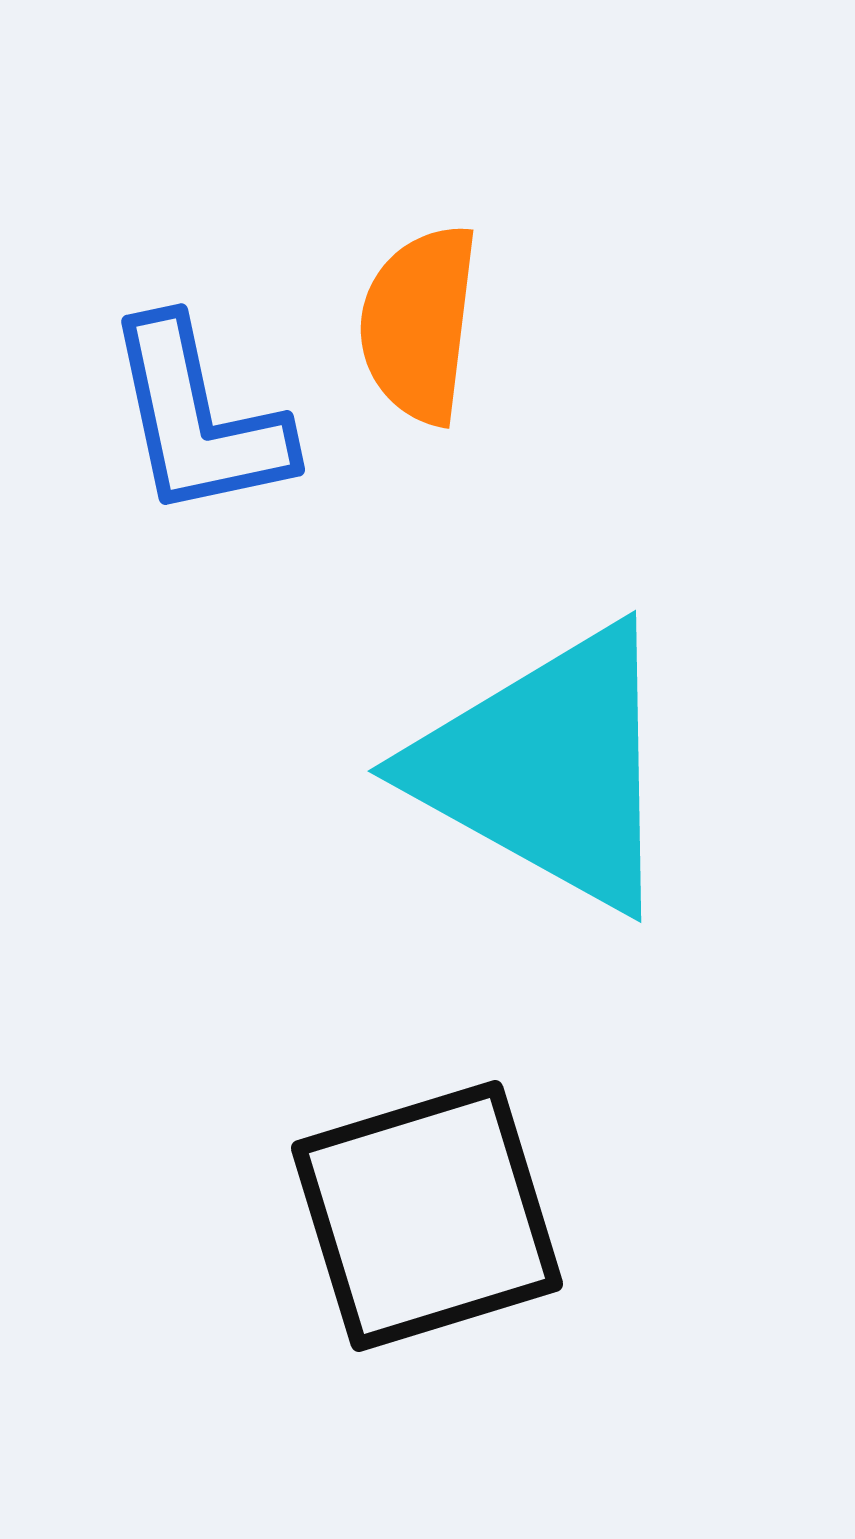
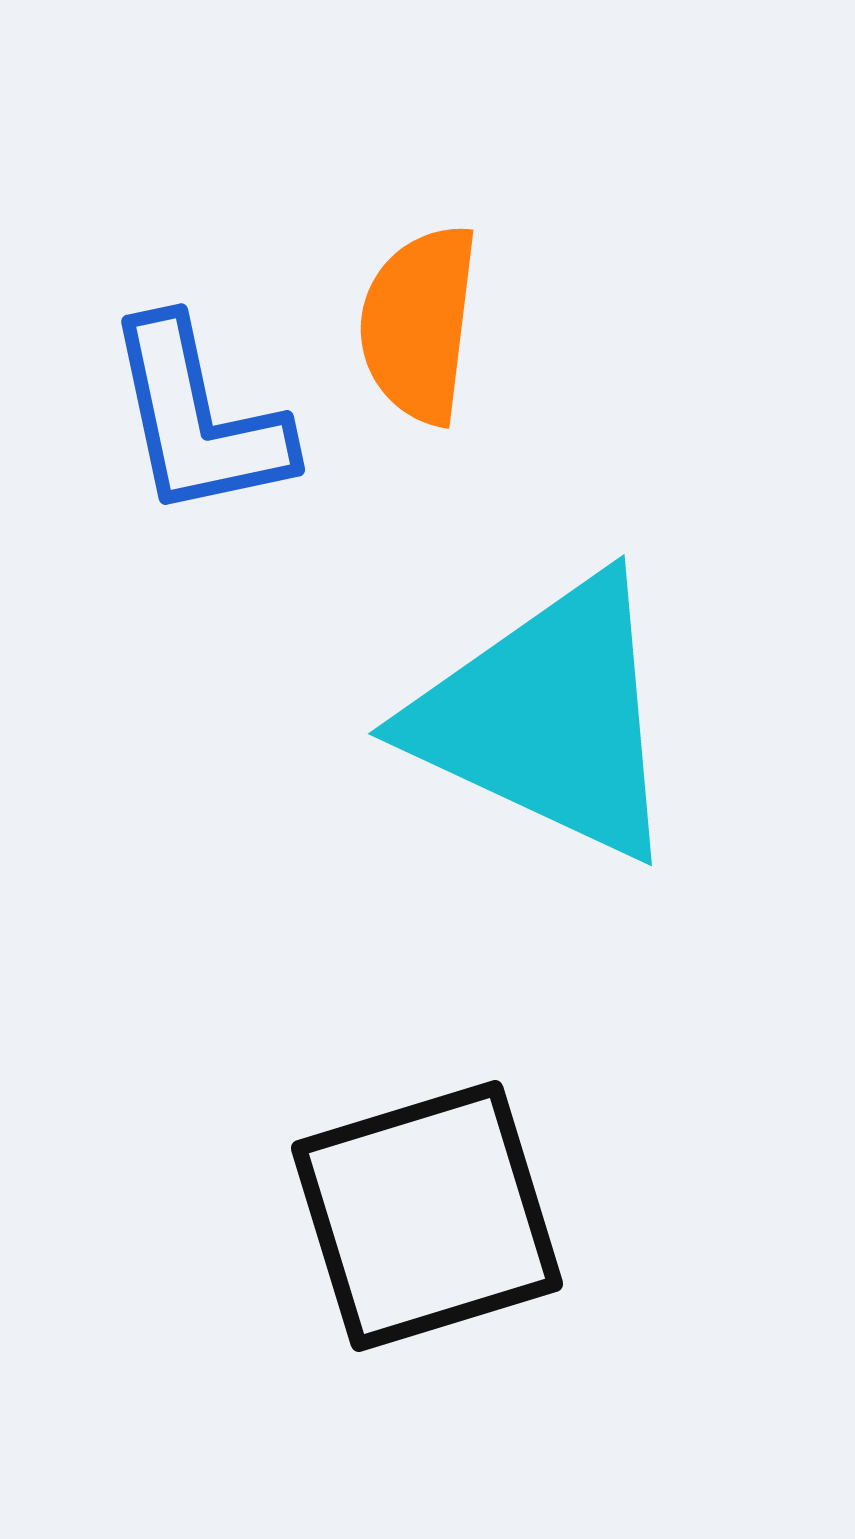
cyan triangle: moved 50 px up; rotated 4 degrees counterclockwise
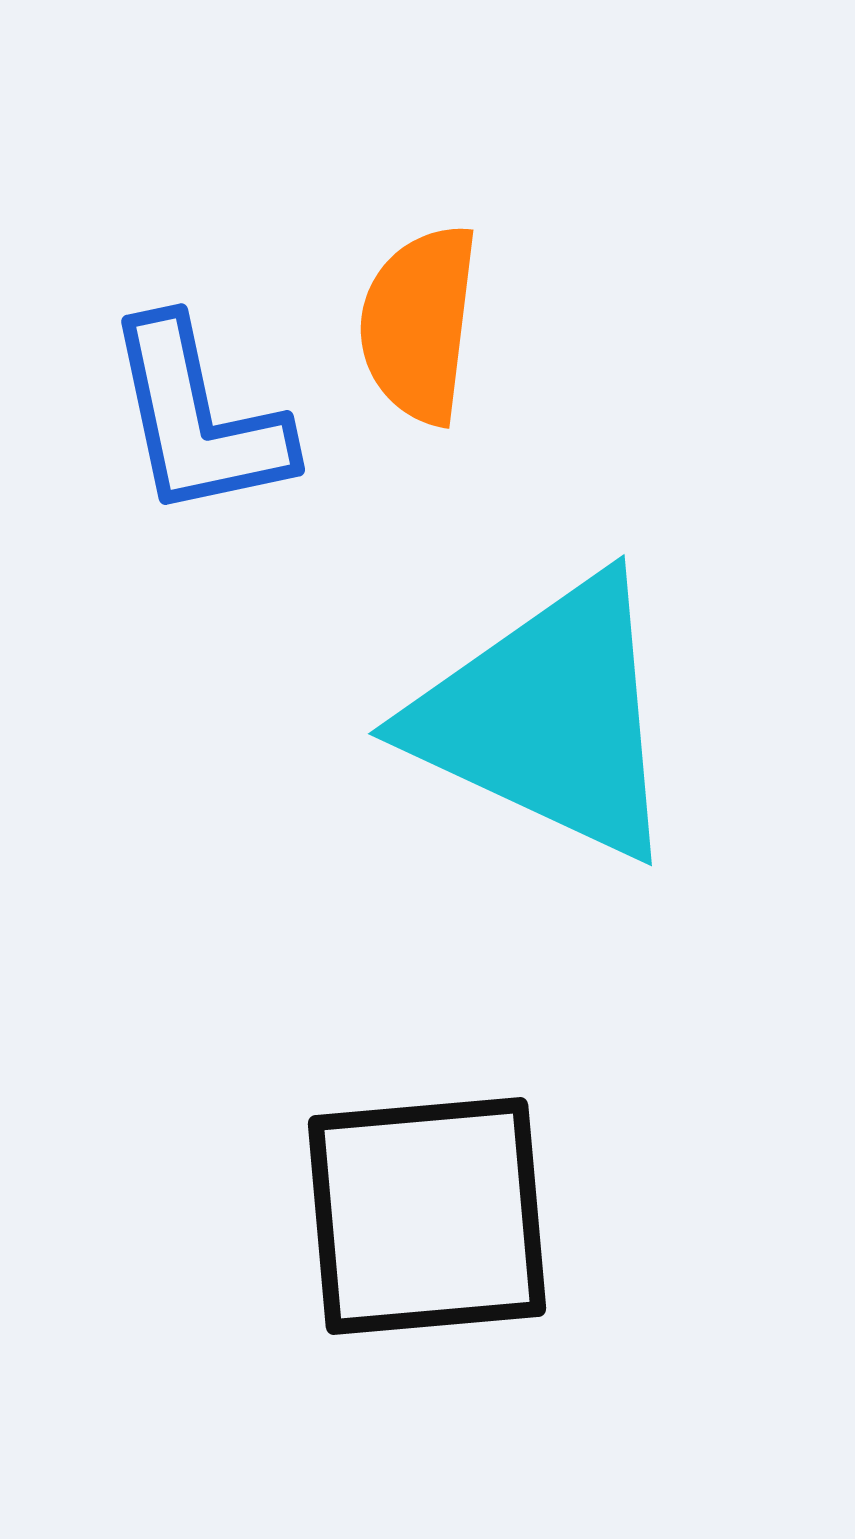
black square: rotated 12 degrees clockwise
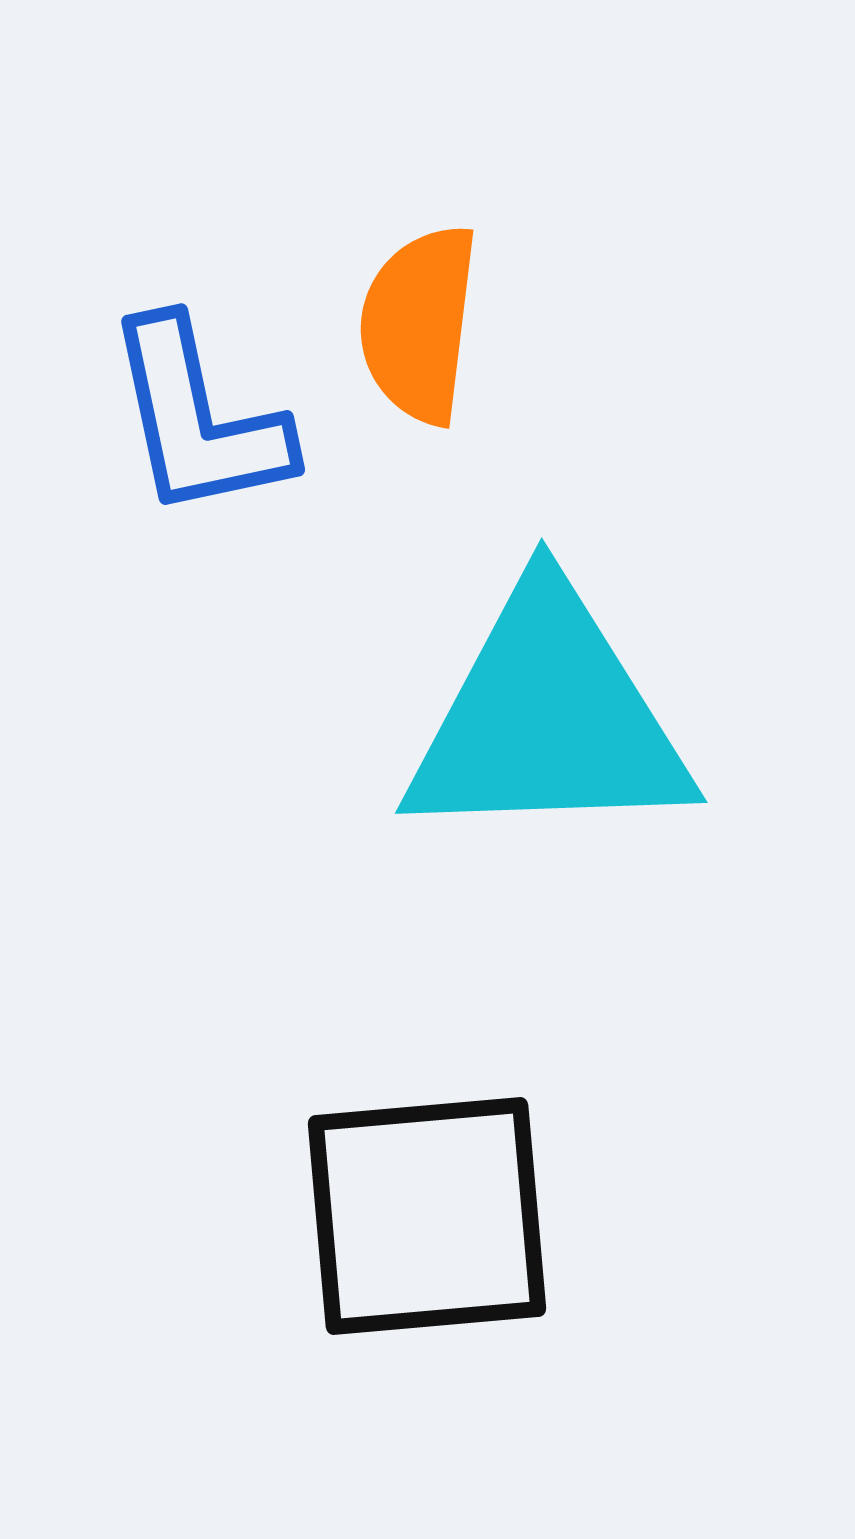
cyan triangle: rotated 27 degrees counterclockwise
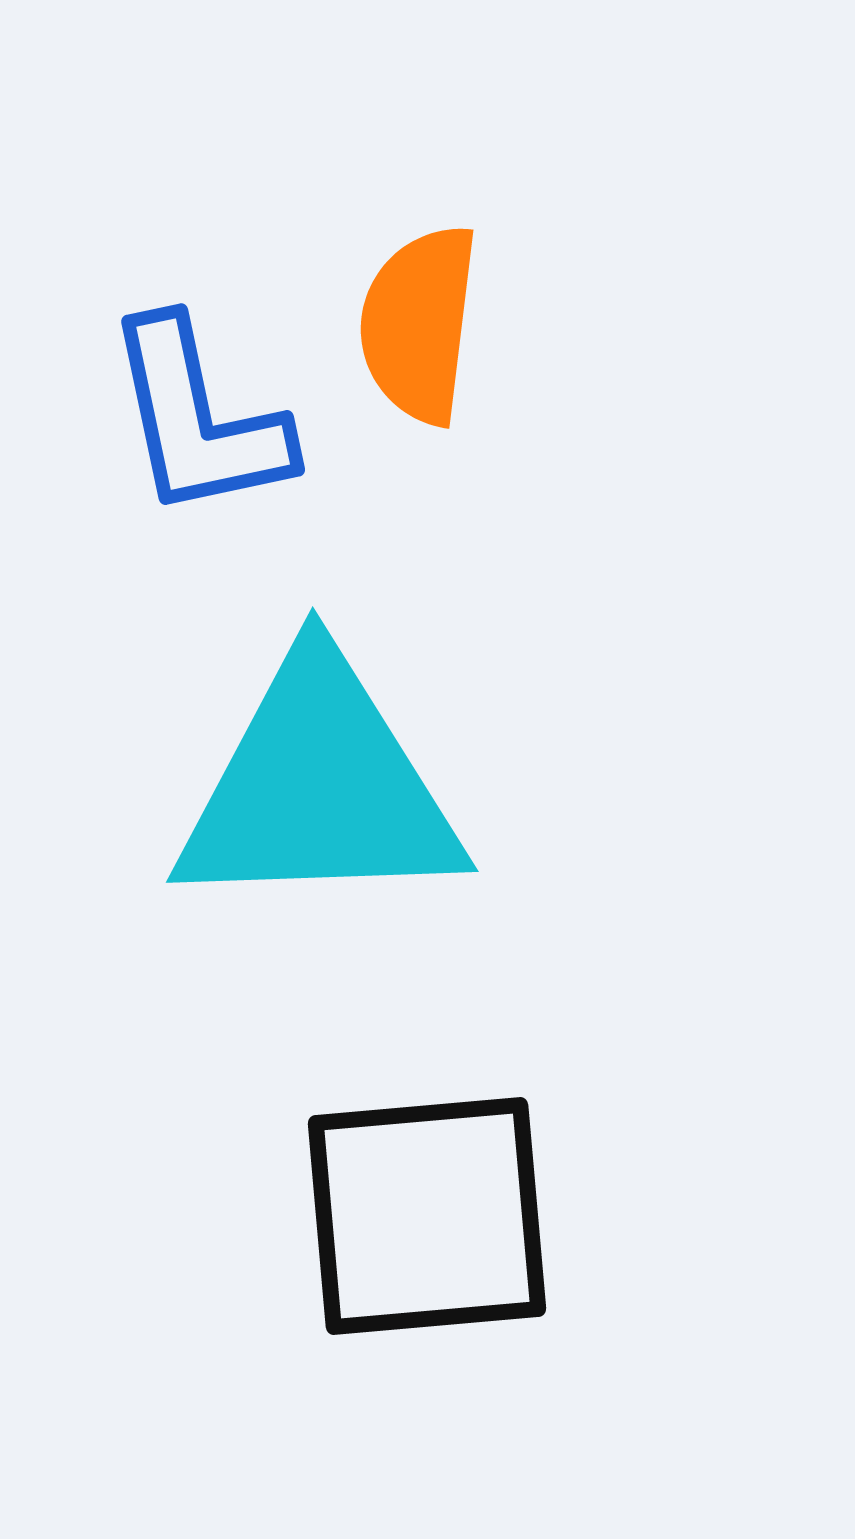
cyan triangle: moved 229 px left, 69 px down
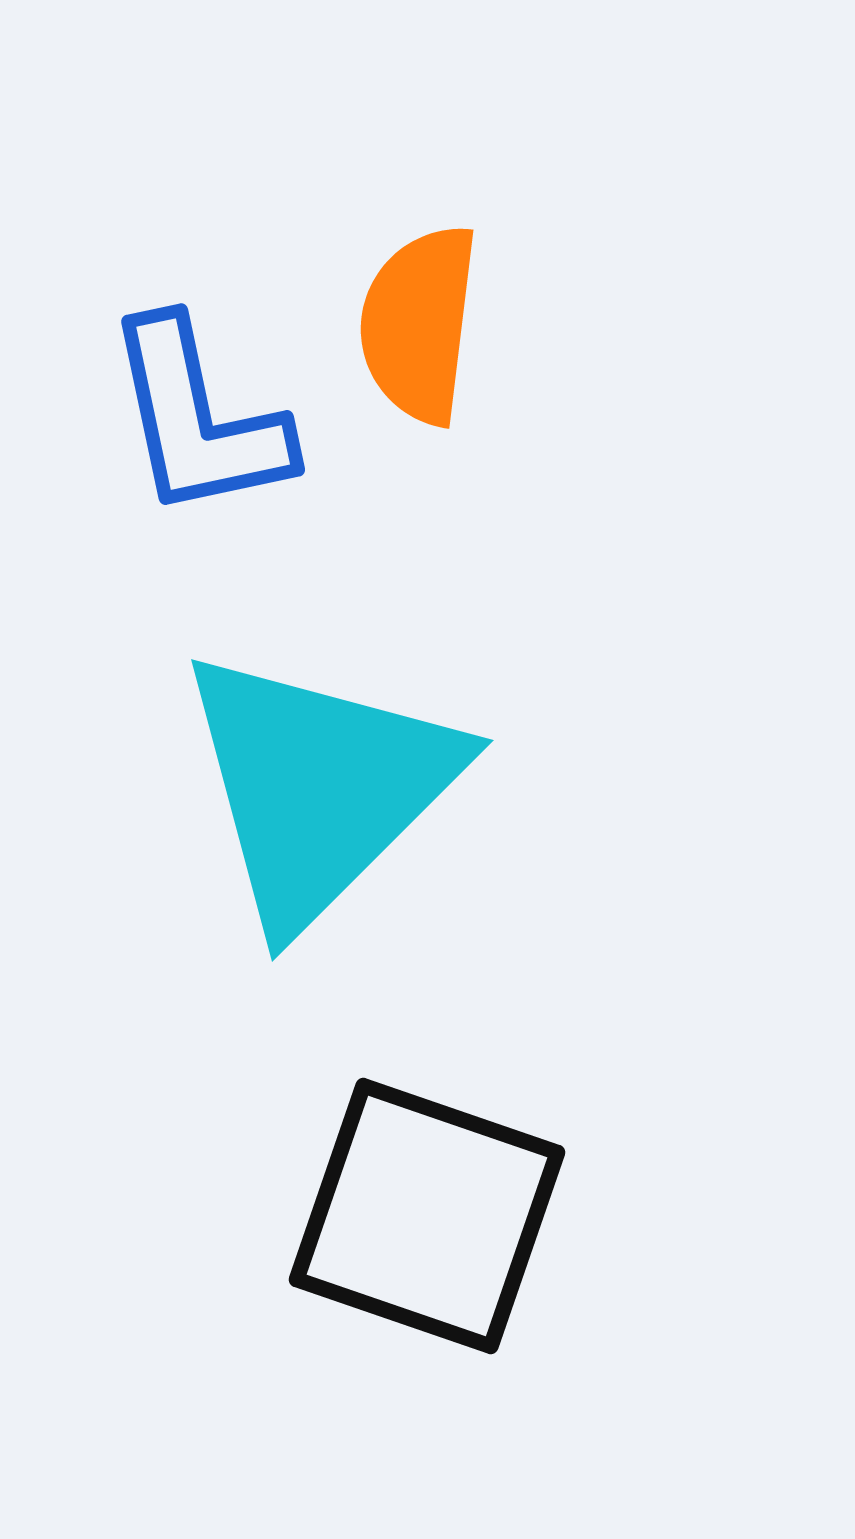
cyan triangle: rotated 43 degrees counterclockwise
black square: rotated 24 degrees clockwise
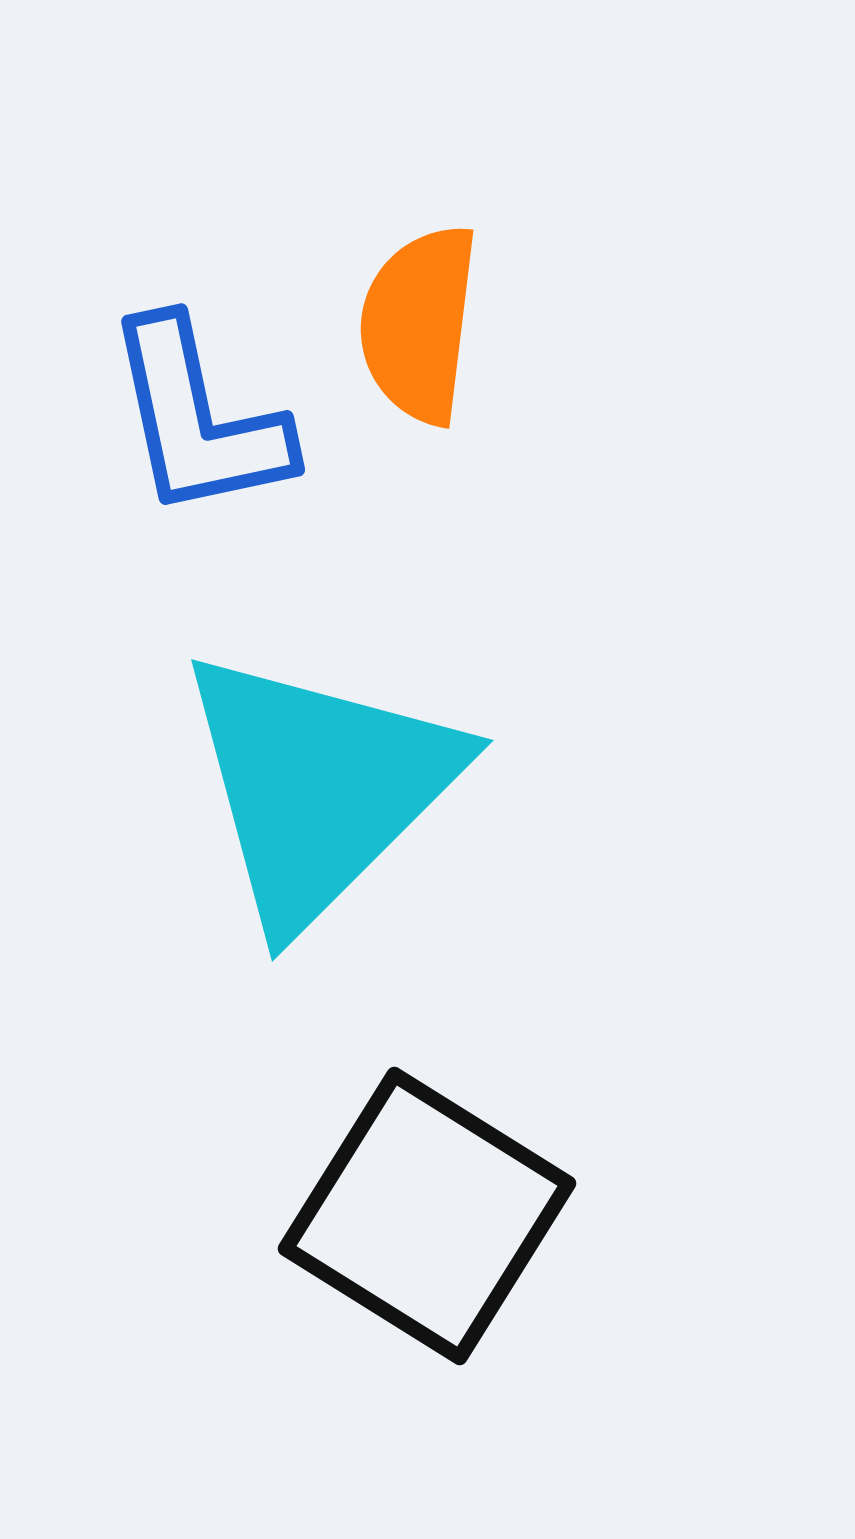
black square: rotated 13 degrees clockwise
